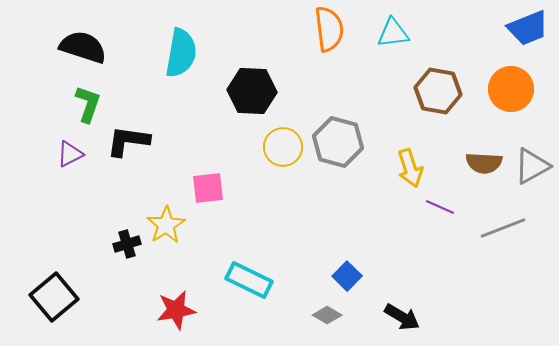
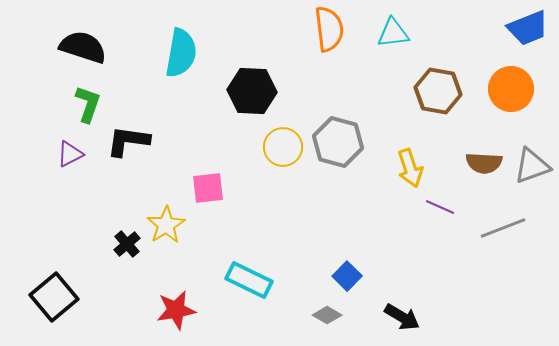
gray triangle: rotated 9 degrees clockwise
black cross: rotated 24 degrees counterclockwise
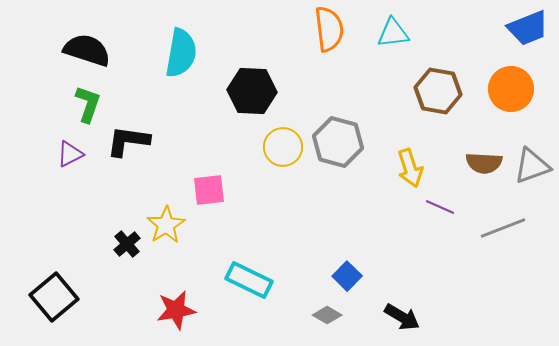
black semicircle: moved 4 px right, 3 px down
pink square: moved 1 px right, 2 px down
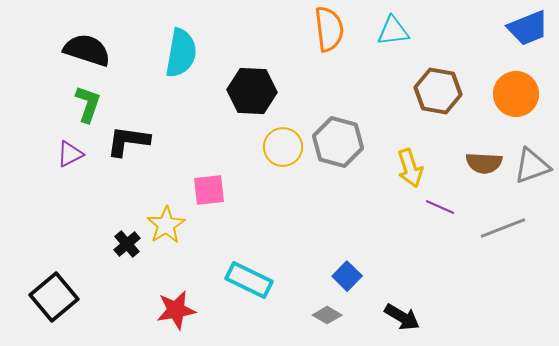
cyan triangle: moved 2 px up
orange circle: moved 5 px right, 5 px down
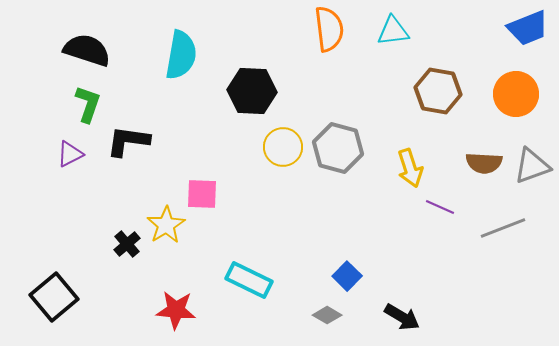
cyan semicircle: moved 2 px down
gray hexagon: moved 6 px down
pink square: moved 7 px left, 4 px down; rotated 8 degrees clockwise
red star: rotated 15 degrees clockwise
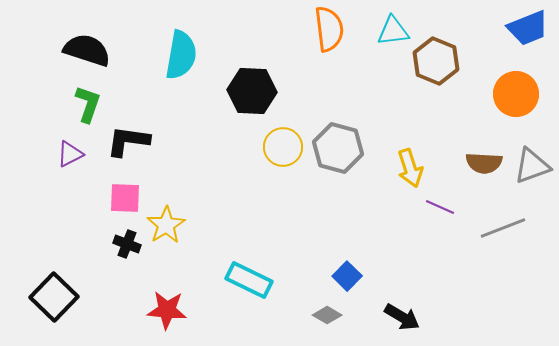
brown hexagon: moved 2 px left, 30 px up; rotated 12 degrees clockwise
pink square: moved 77 px left, 4 px down
black cross: rotated 28 degrees counterclockwise
black square: rotated 6 degrees counterclockwise
red star: moved 9 px left
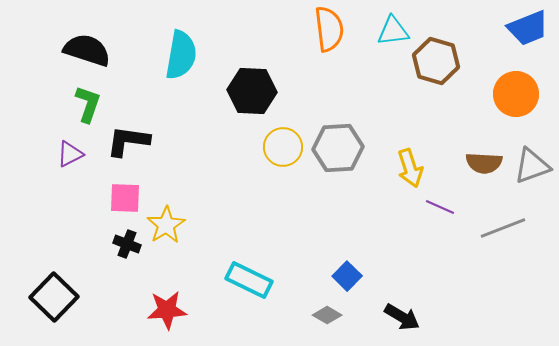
brown hexagon: rotated 6 degrees counterclockwise
gray hexagon: rotated 18 degrees counterclockwise
red star: rotated 9 degrees counterclockwise
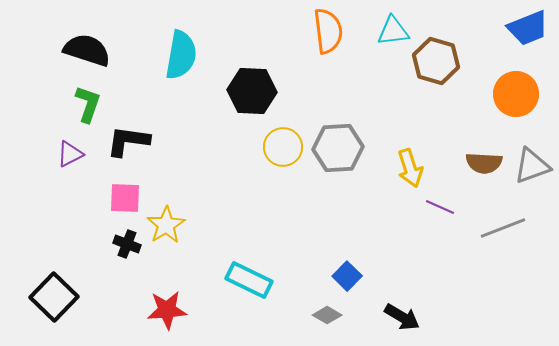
orange semicircle: moved 1 px left, 2 px down
